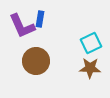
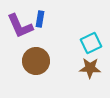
purple L-shape: moved 2 px left
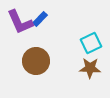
blue rectangle: rotated 35 degrees clockwise
purple L-shape: moved 4 px up
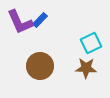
blue rectangle: moved 1 px down
brown circle: moved 4 px right, 5 px down
brown star: moved 4 px left
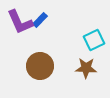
cyan square: moved 3 px right, 3 px up
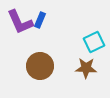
blue rectangle: rotated 21 degrees counterclockwise
cyan square: moved 2 px down
